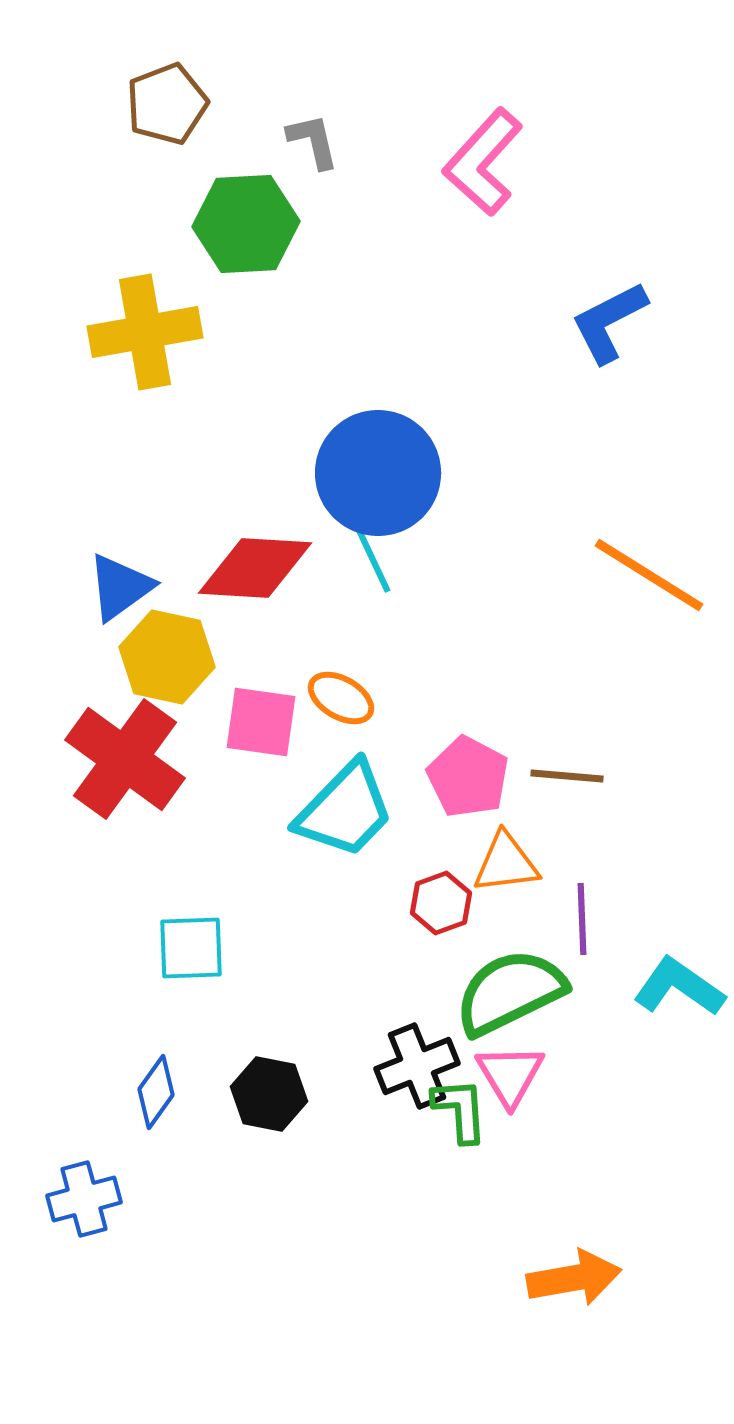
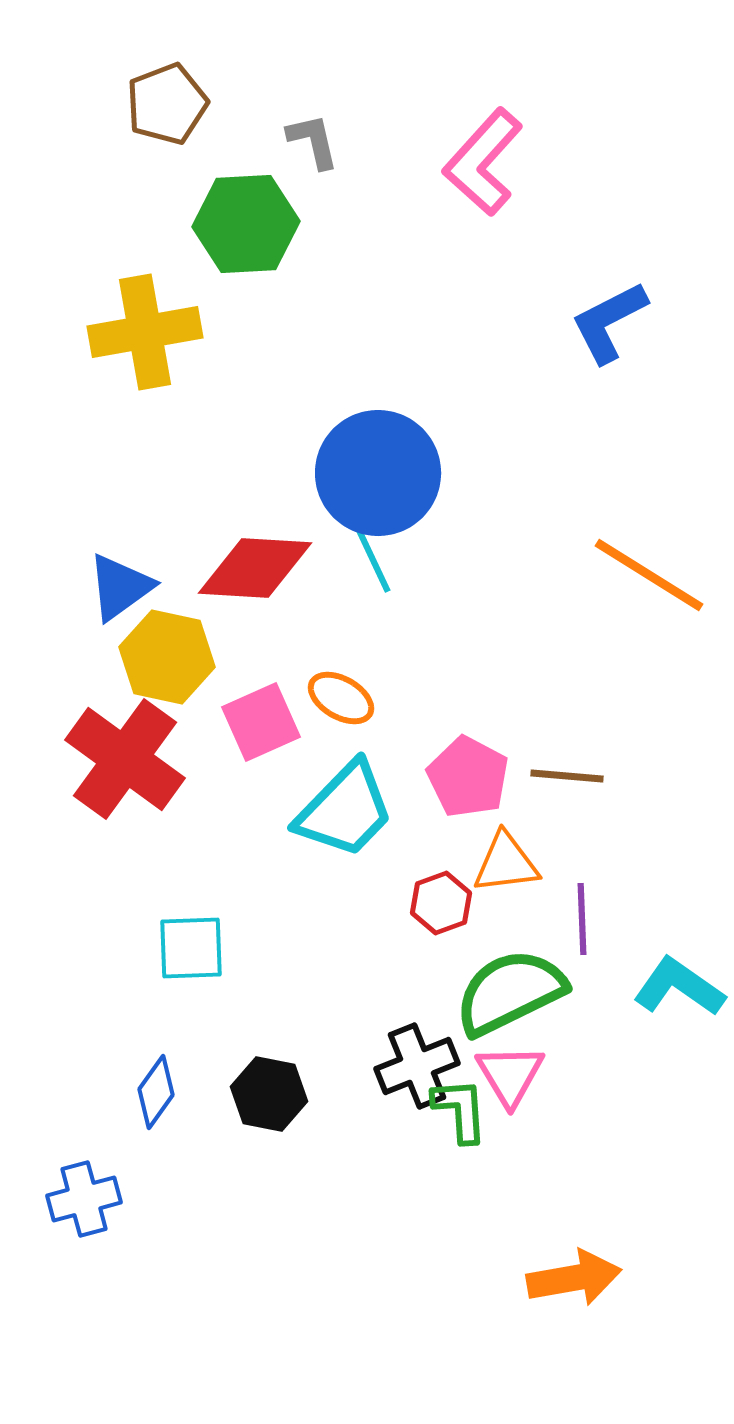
pink square: rotated 32 degrees counterclockwise
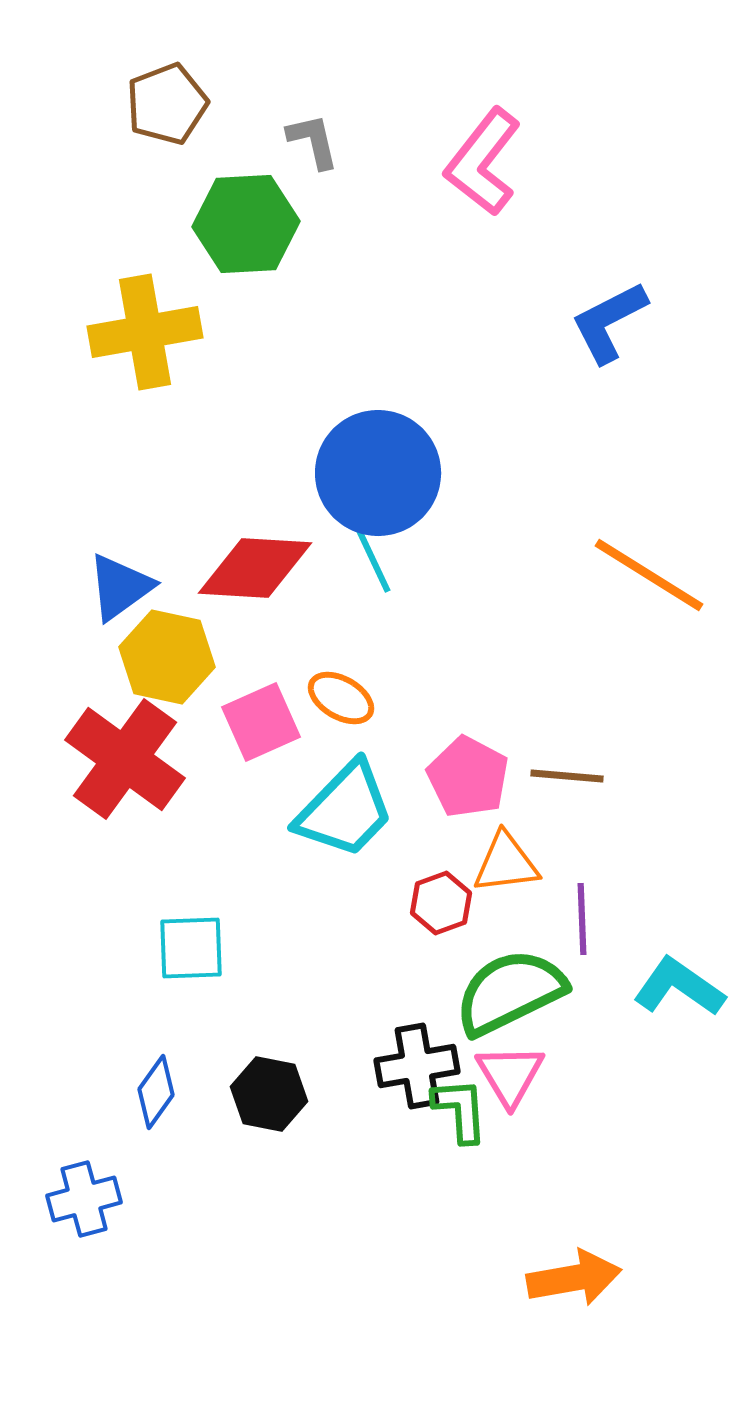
pink L-shape: rotated 4 degrees counterclockwise
black cross: rotated 12 degrees clockwise
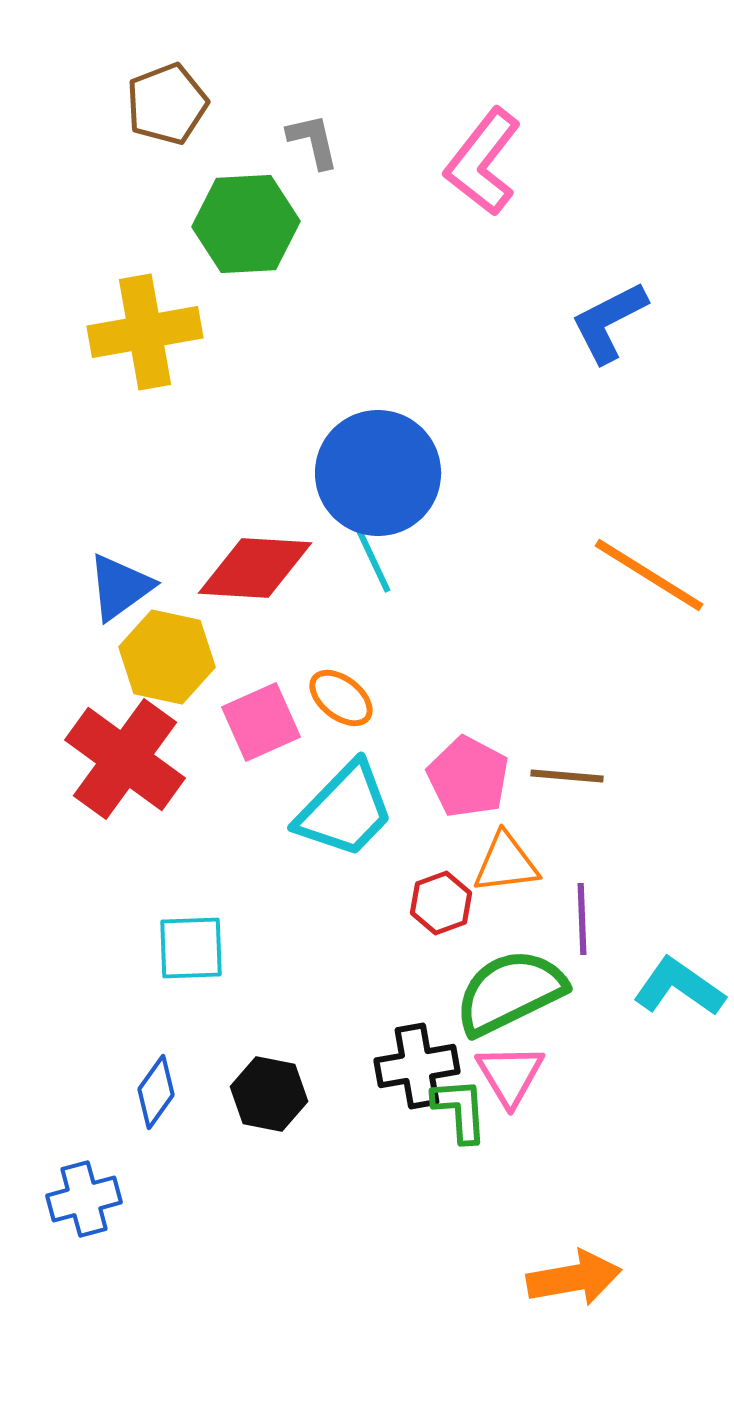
orange ellipse: rotated 8 degrees clockwise
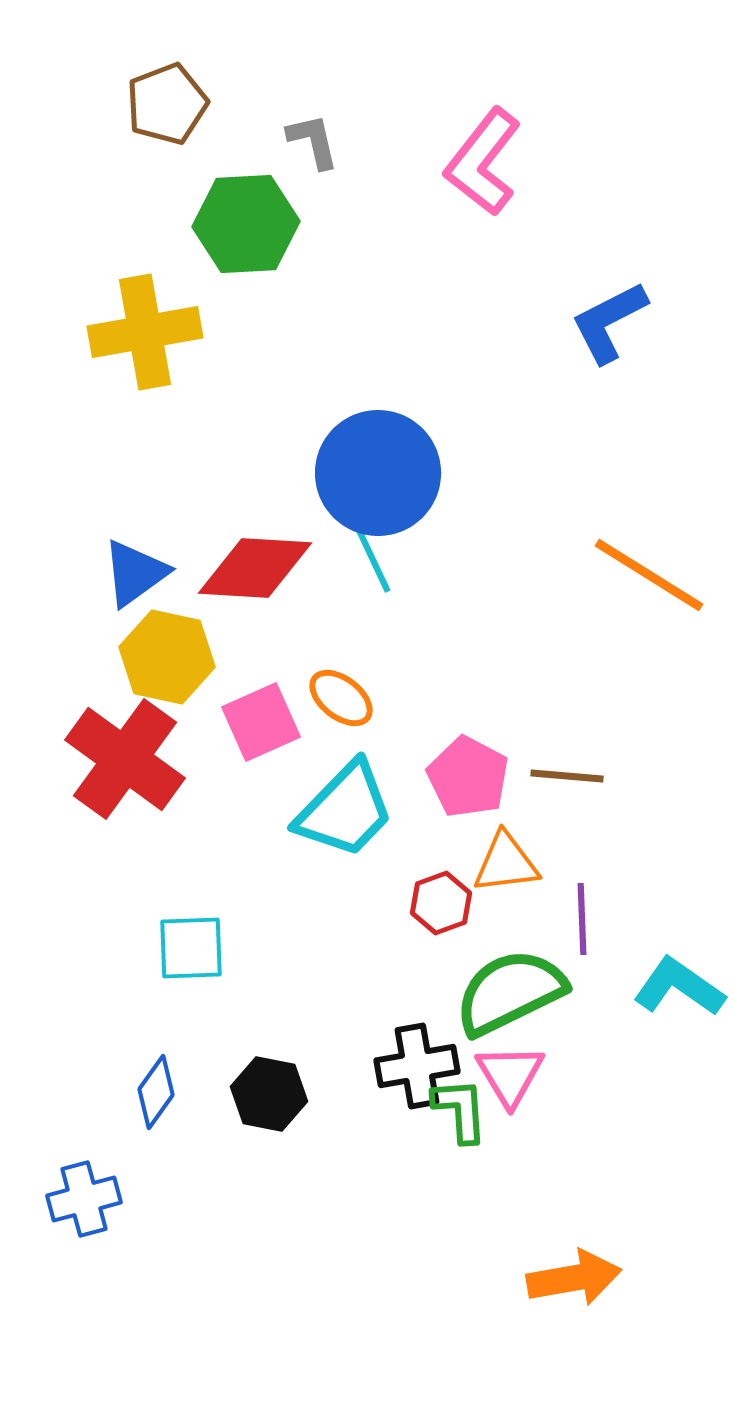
blue triangle: moved 15 px right, 14 px up
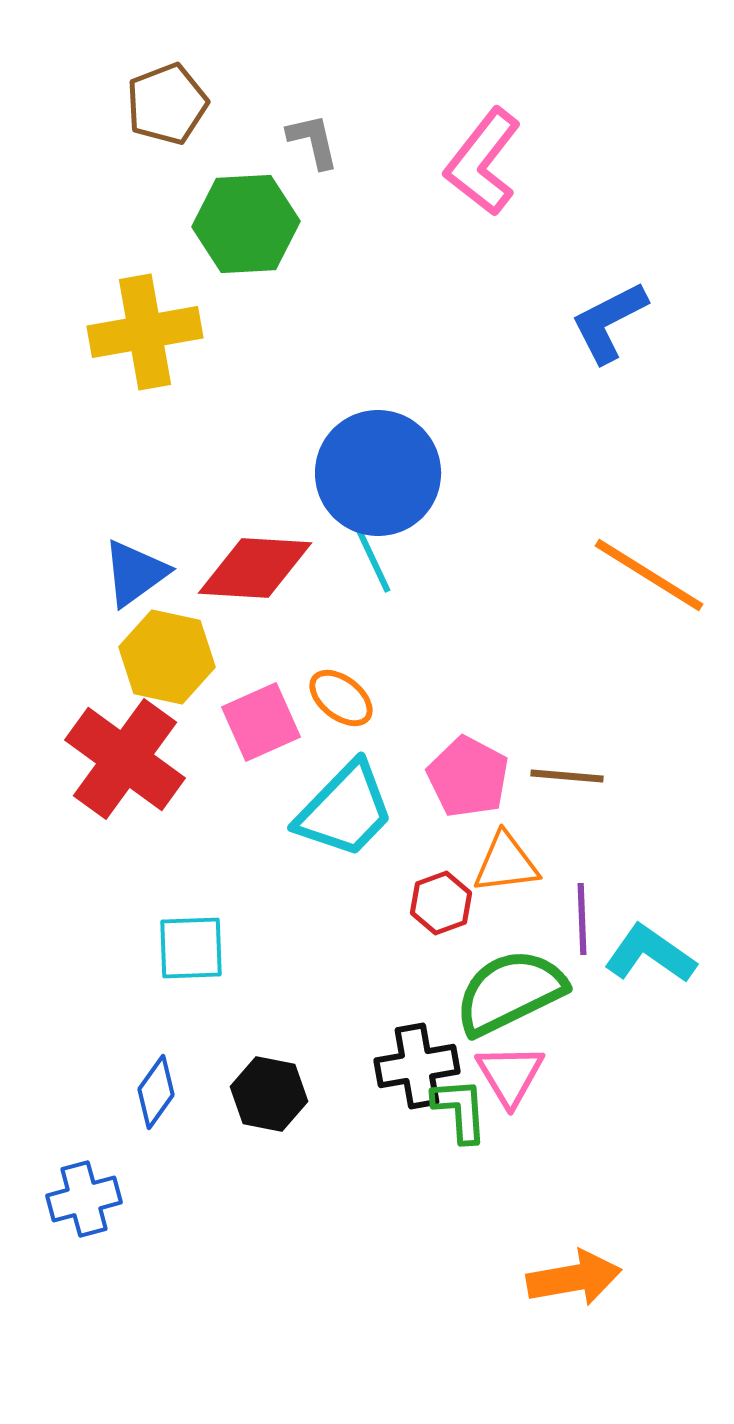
cyan L-shape: moved 29 px left, 33 px up
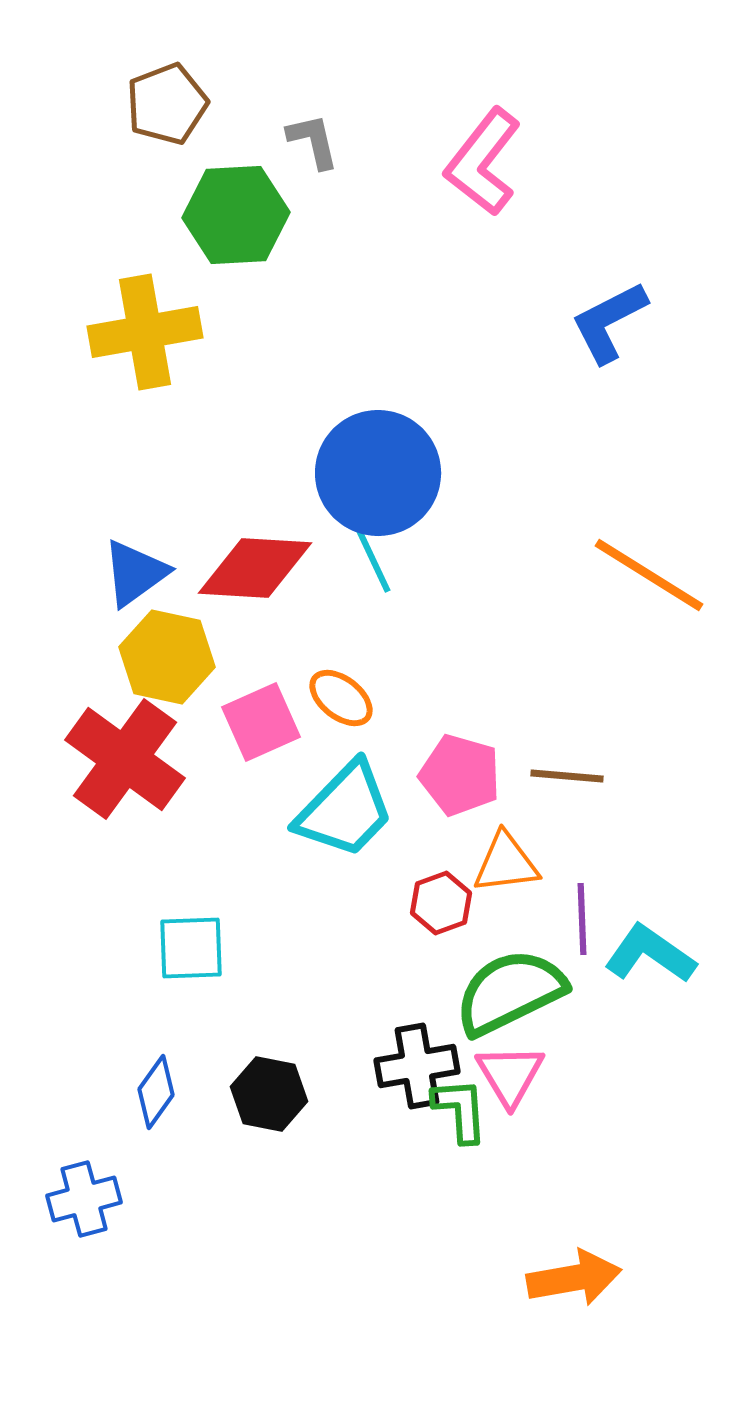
green hexagon: moved 10 px left, 9 px up
pink pentagon: moved 8 px left, 2 px up; rotated 12 degrees counterclockwise
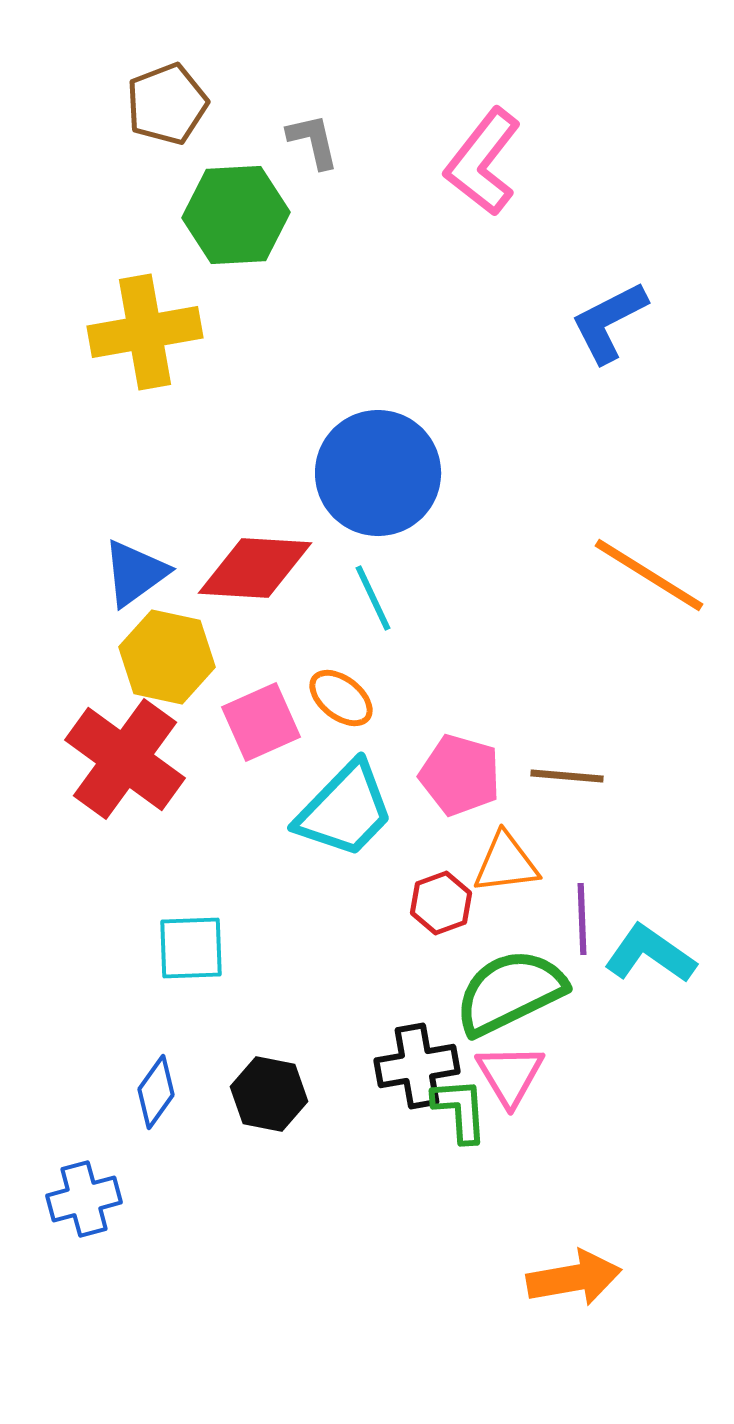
cyan line: moved 38 px down
